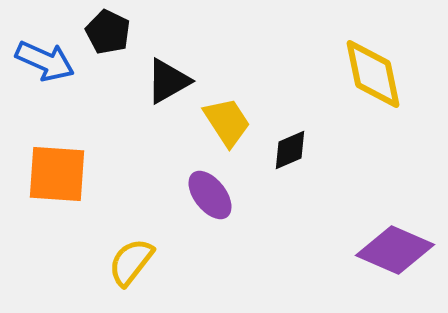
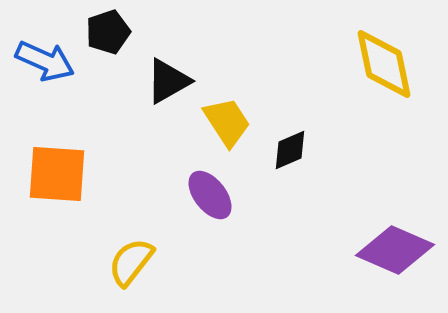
black pentagon: rotated 27 degrees clockwise
yellow diamond: moved 11 px right, 10 px up
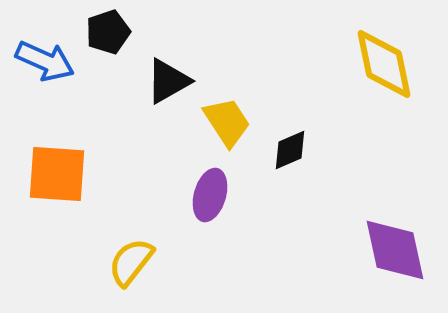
purple ellipse: rotated 54 degrees clockwise
purple diamond: rotated 54 degrees clockwise
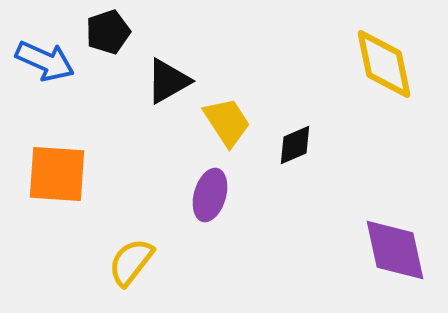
black diamond: moved 5 px right, 5 px up
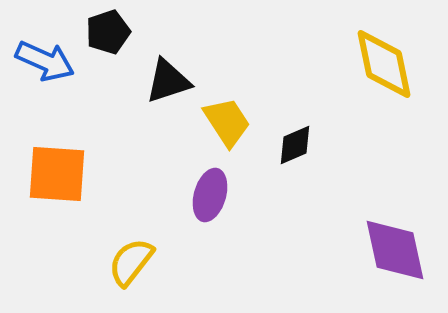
black triangle: rotated 12 degrees clockwise
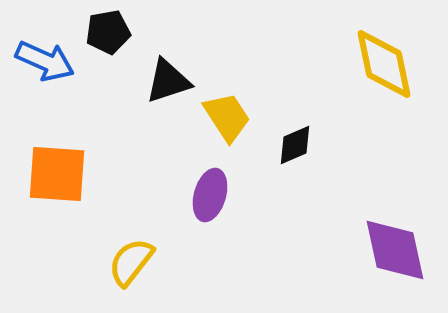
black pentagon: rotated 9 degrees clockwise
yellow trapezoid: moved 5 px up
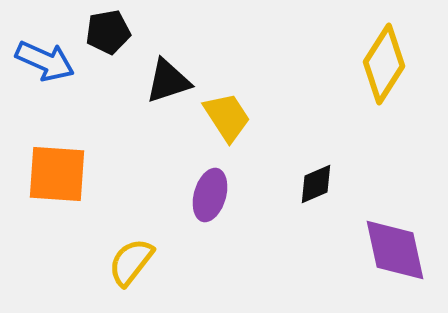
yellow diamond: rotated 44 degrees clockwise
black diamond: moved 21 px right, 39 px down
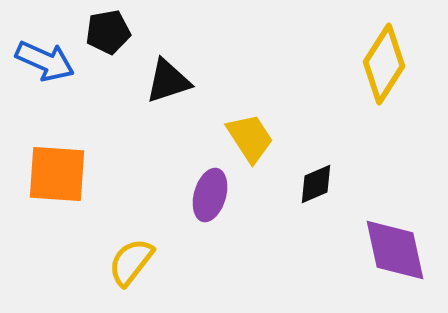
yellow trapezoid: moved 23 px right, 21 px down
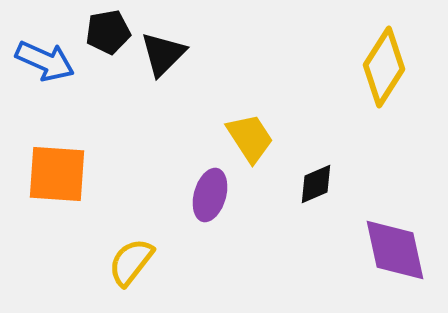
yellow diamond: moved 3 px down
black triangle: moved 5 px left, 27 px up; rotated 27 degrees counterclockwise
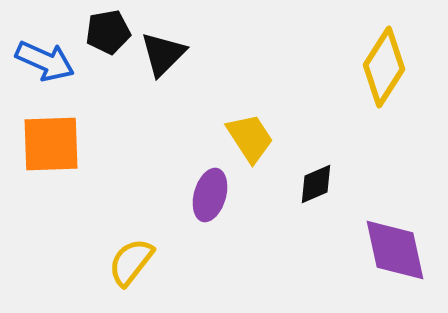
orange square: moved 6 px left, 30 px up; rotated 6 degrees counterclockwise
